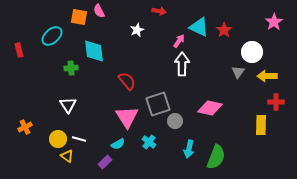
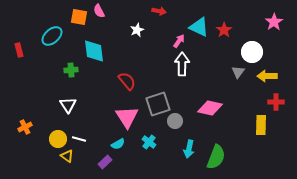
green cross: moved 2 px down
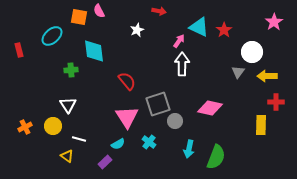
yellow circle: moved 5 px left, 13 px up
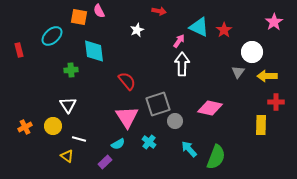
cyan arrow: rotated 126 degrees clockwise
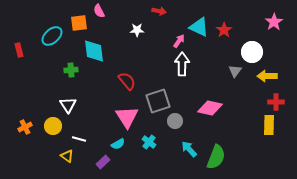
orange square: moved 6 px down; rotated 18 degrees counterclockwise
white star: rotated 24 degrees clockwise
gray triangle: moved 3 px left, 1 px up
gray square: moved 3 px up
yellow rectangle: moved 8 px right
purple rectangle: moved 2 px left
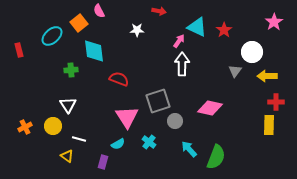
orange square: rotated 30 degrees counterclockwise
cyan triangle: moved 2 px left
red semicircle: moved 8 px left, 2 px up; rotated 30 degrees counterclockwise
purple rectangle: rotated 32 degrees counterclockwise
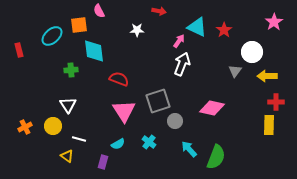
orange square: moved 2 px down; rotated 30 degrees clockwise
white arrow: rotated 20 degrees clockwise
pink diamond: moved 2 px right
pink triangle: moved 3 px left, 6 px up
